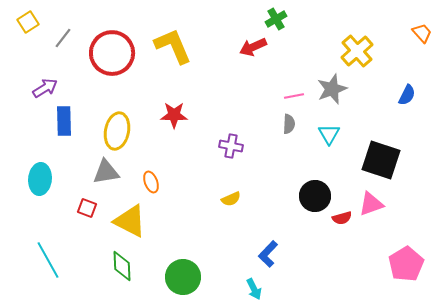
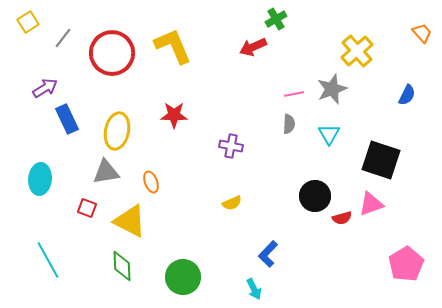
pink line: moved 2 px up
blue rectangle: moved 3 px right, 2 px up; rotated 24 degrees counterclockwise
yellow semicircle: moved 1 px right, 4 px down
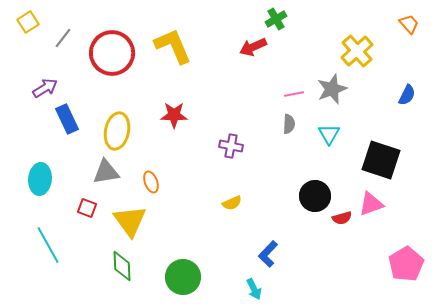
orange trapezoid: moved 13 px left, 9 px up
yellow triangle: rotated 27 degrees clockwise
cyan line: moved 15 px up
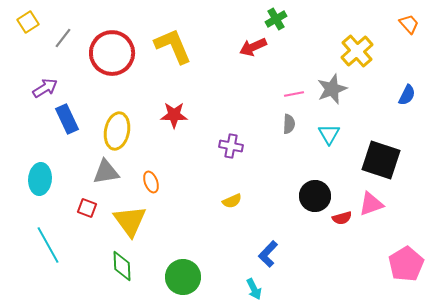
yellow semicircle: moved 2 px up
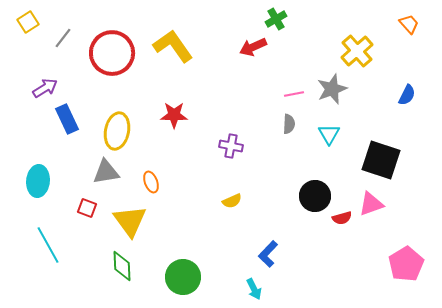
yellow L-shape: rotated 12 degrees counterclockwise
cyan ellipse: moved 2 px left, 2 px down
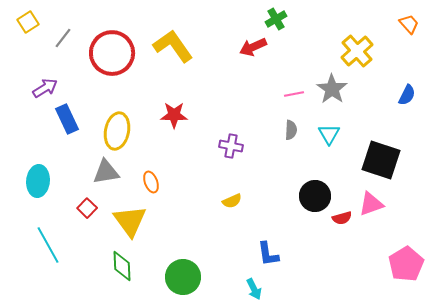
gray star: rotated 16 degrees counterclockwise
gray semicircle: moved 2 px right, 6 px down
red square: rotated 24 degrees clockwise
blue L-shape: rotated 52 degrees counterclockwise
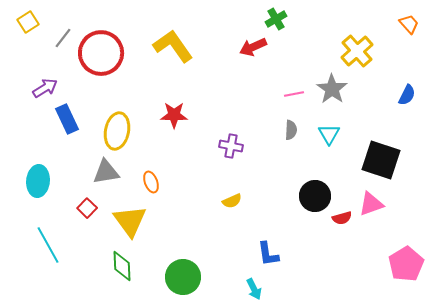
red circle: moved 11 px left
